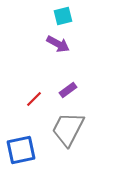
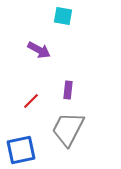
cyan square: rotated 24 degrees clockwise
purple arrow: moved 19 px left, 6 px down
purple rectangle: rotated 48 degrees counterclockwise
red line: moved 3 px left, 2 px down
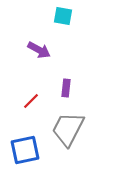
purple rectangle: moved 2 px left, 2 px up
blue square: moved 4 px right
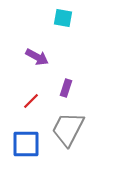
cyan square: moved 2 px down
purple arrow: moved 2 px left, 7 px down
purple rectangle: rotated 12 degrees clockwise
blue square: moved 1 px right, 6 px up; rotated 12 degrees clockwise
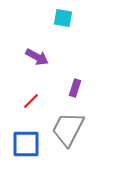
purple rectangle: moved 9 px right
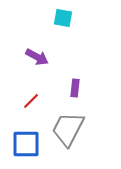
purple rectangle: rotated 12 degrees counterclockwise
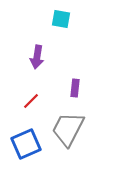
cyan square: moved 2 px left, 1 px down
purple arrow: rotated 70 degrees clockwise
blue square: rotated 24 degrees counterclockwise
